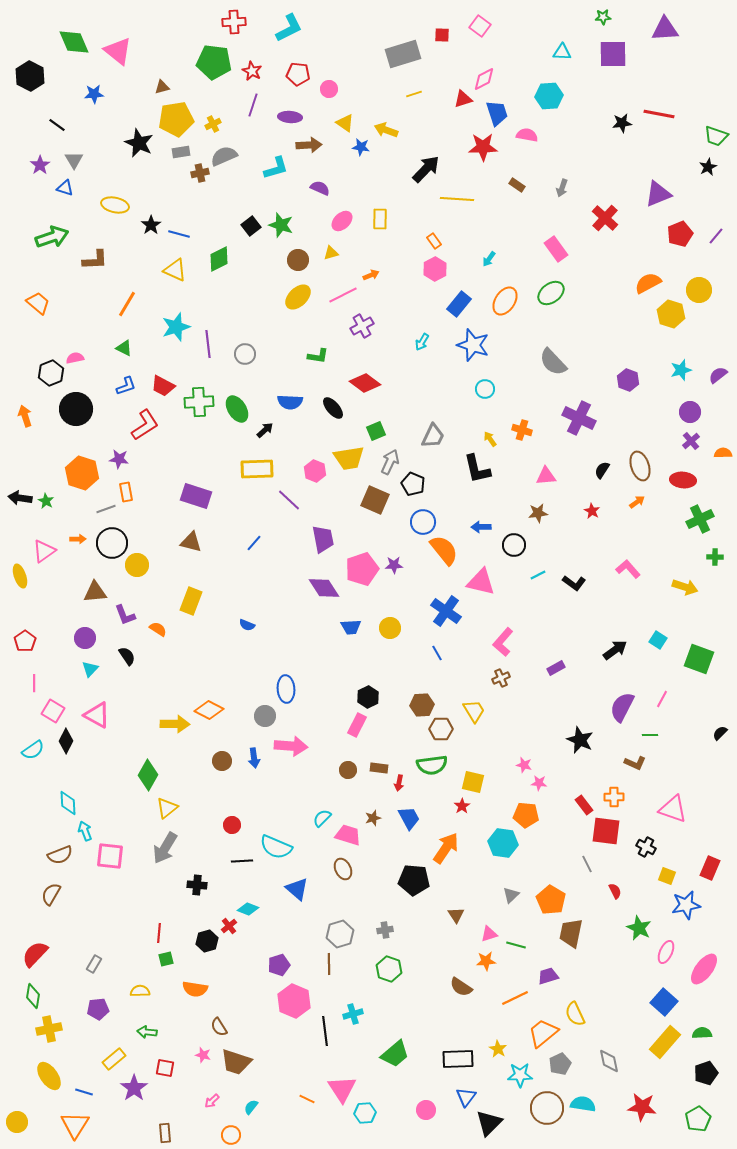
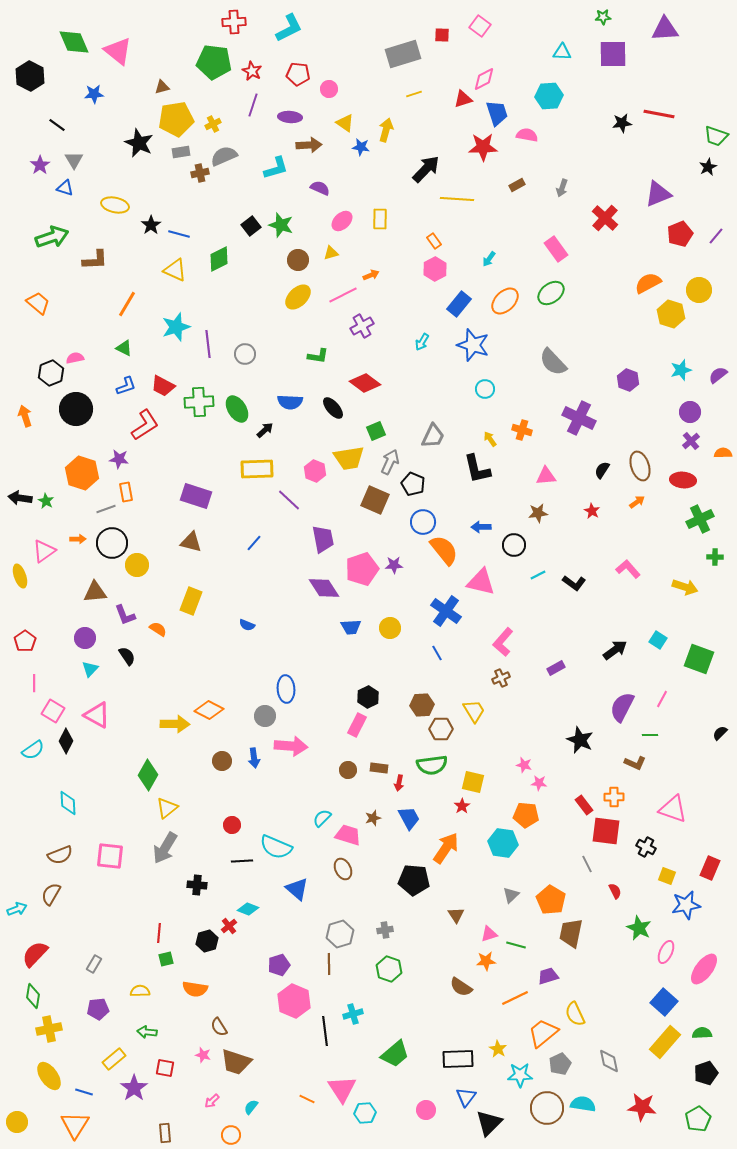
yellow arrow at (386, 130): rotated 85 degrees clockwise
brown rectangle at (517, 185): rotated 63 degrees counterclockwise
orange ellipse at (505, 301): rotated 12 degrees clockwise
cyan arrow at (85, 831): moved 68 px left, 78 px down; rotated 90 degrees clockwise
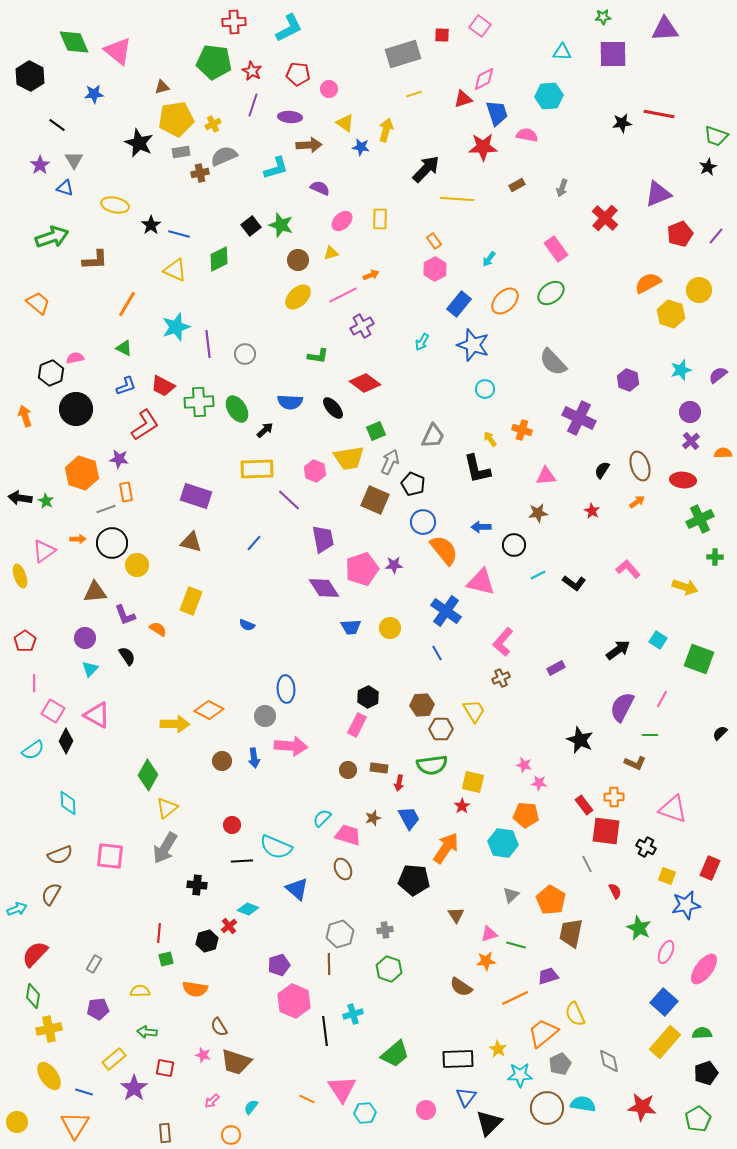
black arrow at (615, 650): moved 3 px right
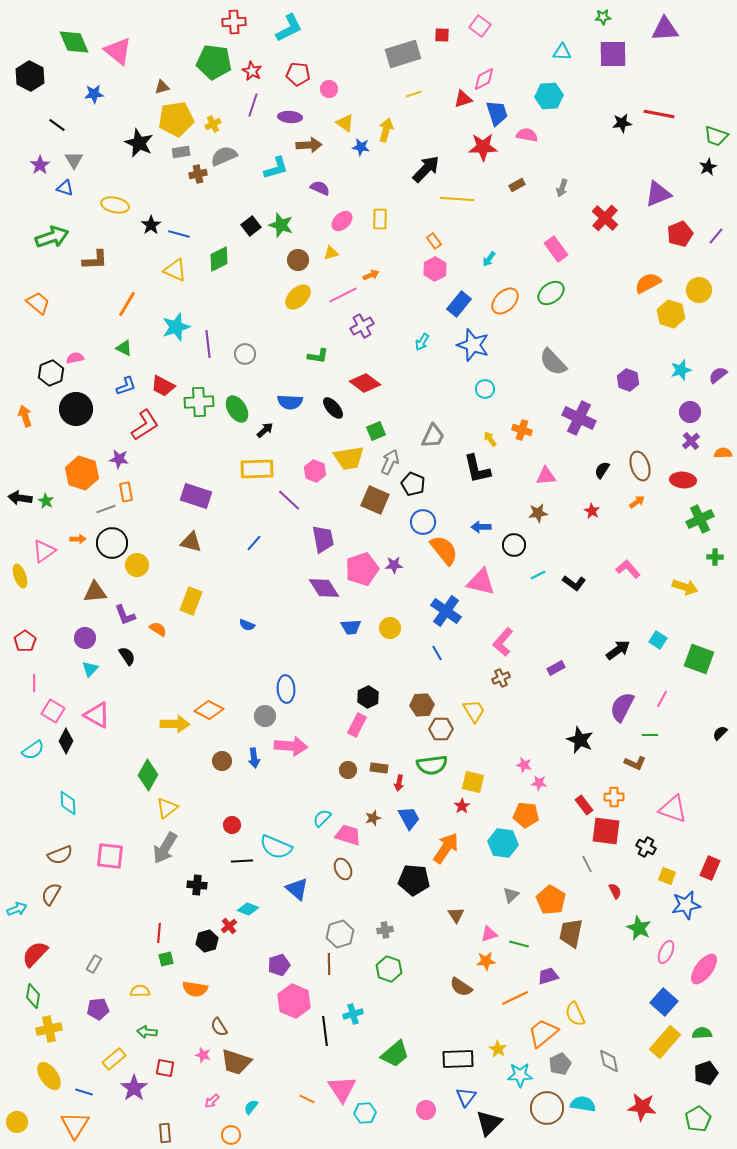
brown cross at (200, 173): moved 2 px left, 1 px down
green line at (516, 945): moved 3 px right, 1 px up
